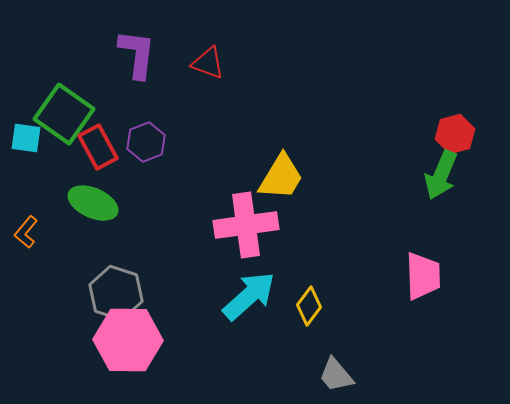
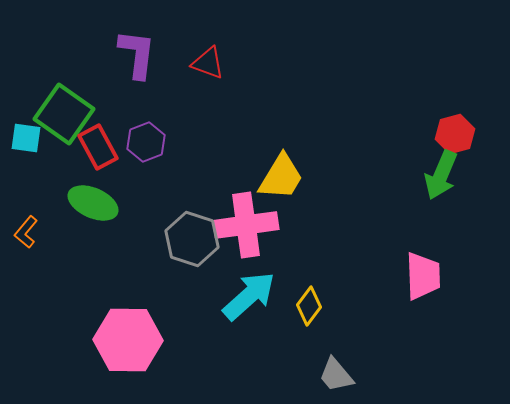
gray hexagon: moved 76 px right, 54 px up
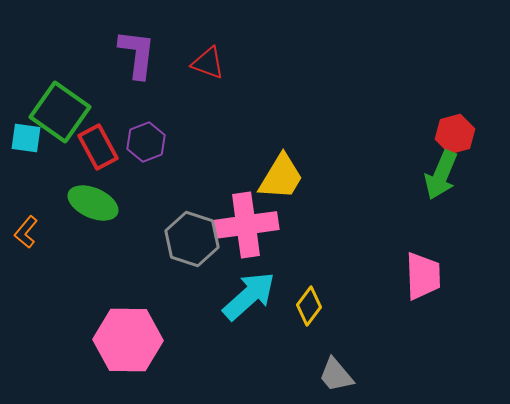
green square: moved 4 px left, 2 px up
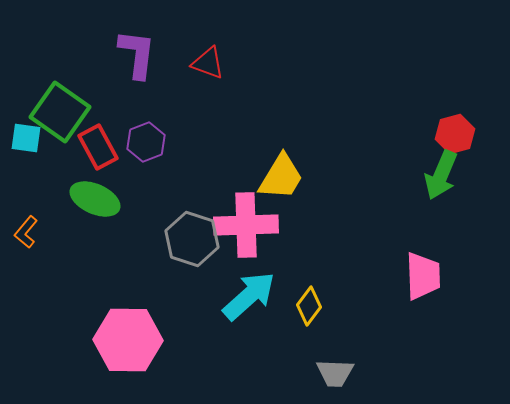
green ellipse: moved 2 px right, 4 px up
pink cross: rotated 6 degrees clockwise
gray trapezoid: moved 1 px left, 2 px up; rotated 48 degrees counterclockwise
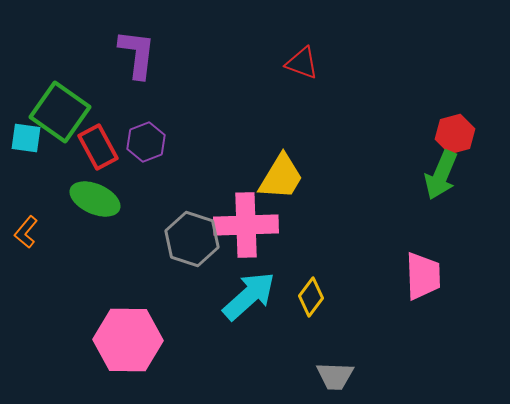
red triangle: moved 94 px right
yellow diamond: moved 2 px right, 9 px up
gray trapezoid: moved 3 px down
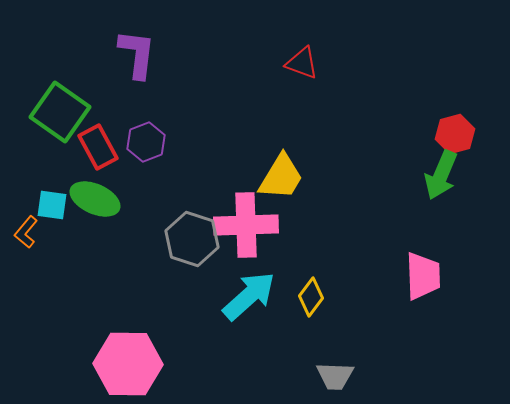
cyan square: moved 26 px right, 67 px down
pink hexagon: moved 24 px down
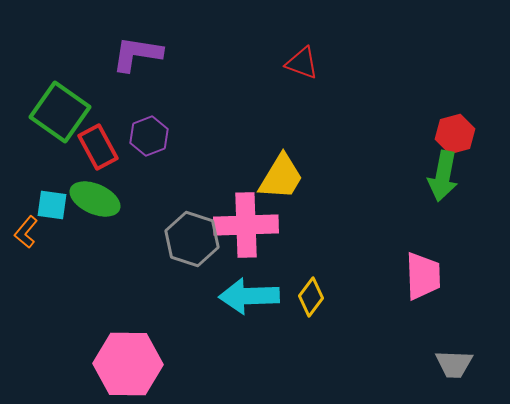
purple L-shape: rotated 88 degrees counterclockwise
purple hexagon: moved 3 px right, 6 px up
green arrow: moved 2 px right, 1 px down; rotated 12 degrees counterclockwise
cyan arrow: rotated 140 degrees counterclockwise
gray trapezoid: moved 119 px right, 12 px up
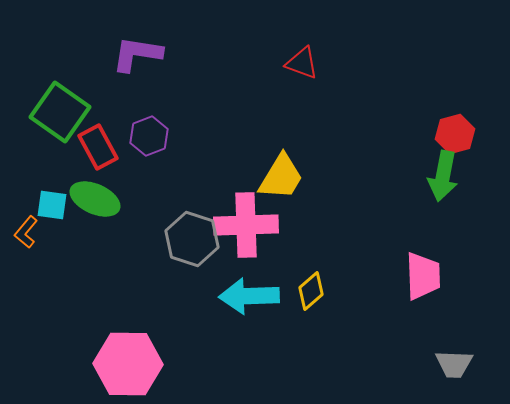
yellow diamond: moved 6 px up; rotated 12 degrees clockwise
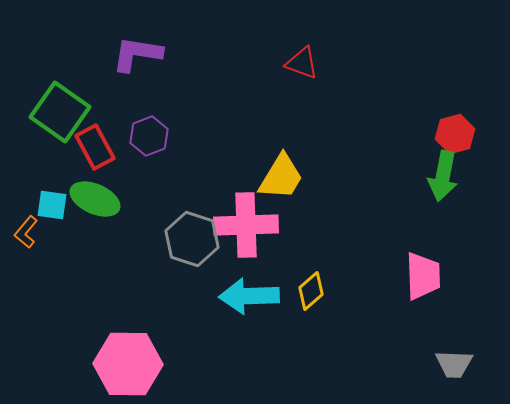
red rectangle: moved 3 px left
